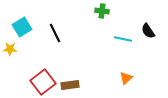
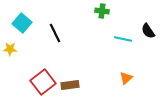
cyan square: moved 4 px up; rotated 18 degrees counterclockwise
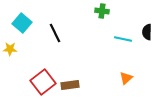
black semicircle: moved 1 px left, 1 px down; rotated 35 degrees clockwise
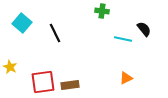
black semicircle: moved 3 px left, 3 px up; rotated 140 degrees clockwise
yellow star: moved 18 px down; rotated 24 degrees clockwise
orange triangle: rotated 16 degrees clockwise
red square: rotated 30 degrees clockwise
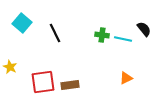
green cross: moved 24 px down
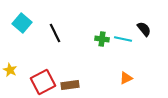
green cross: moved 4 px down
yellow star: moved 3 px down
red square: rotated 20 degrees counterclockwise
